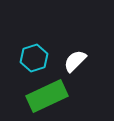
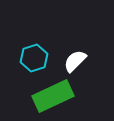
green rectangle: moved 6 px right
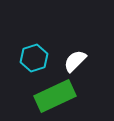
green rectangle: moved 2 px right
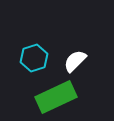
green rectangle: moved 1 px right, 1 px down
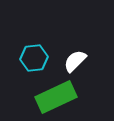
cyan hexagon: rotated 12 degrees clockwise
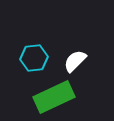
green rectangle: moved 2 px left
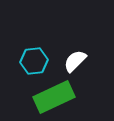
cyan hexagon: moved 3 px down
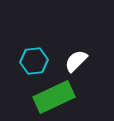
white semicircle: moved 1 px right
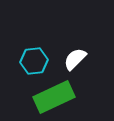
white semicircle: moved 1 px left, 2 px up
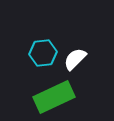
cyan hexagon: moved 9 px right, 8 px up
